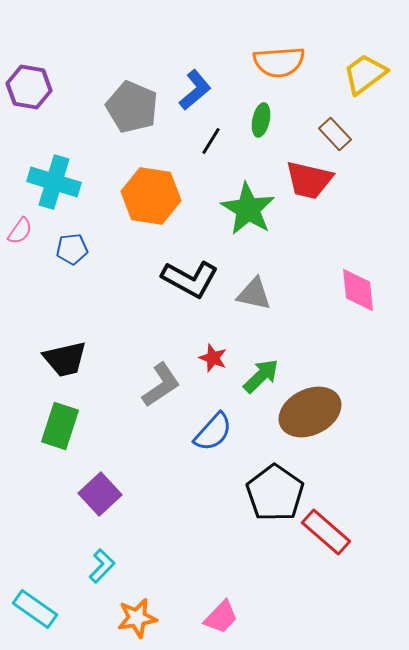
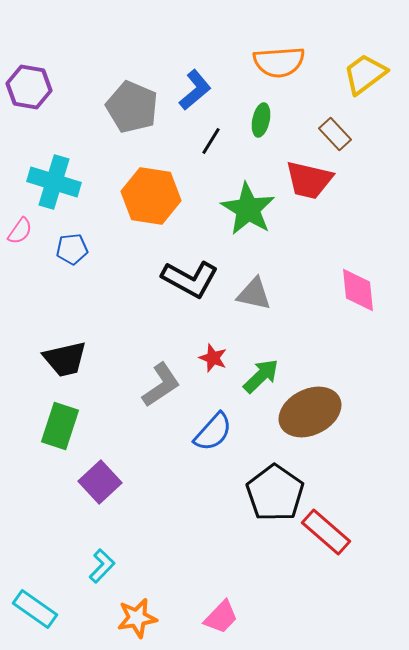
purple square: moved 12 px up
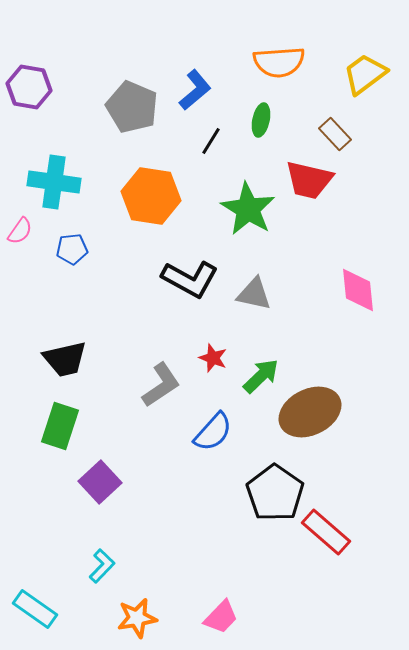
cyan cross: rotated 9 degrees counterclockwise
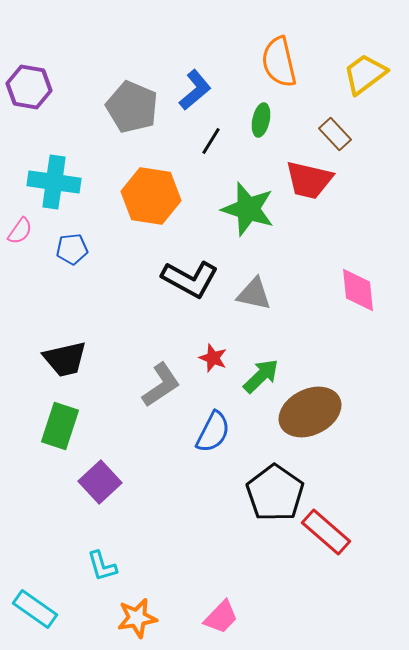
orange semicircle: rotated 81 degrees clockwise
green star: rotated 14 degrees counterclockwise
blue semicircle: rotated 15 degrees counterclockwise
cyan L-shape: rotated 120 degrees clockwise
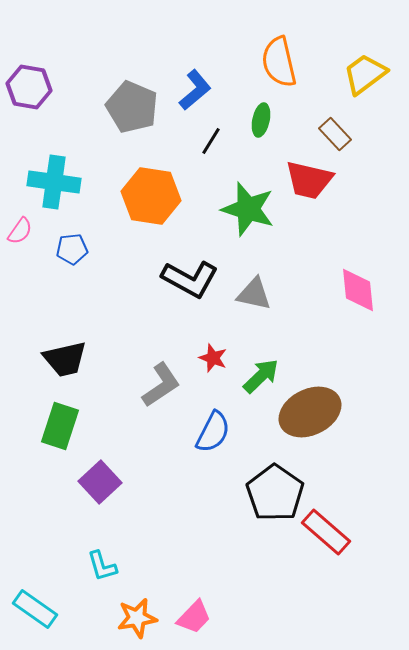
pink trapezoid: moved 27 px left
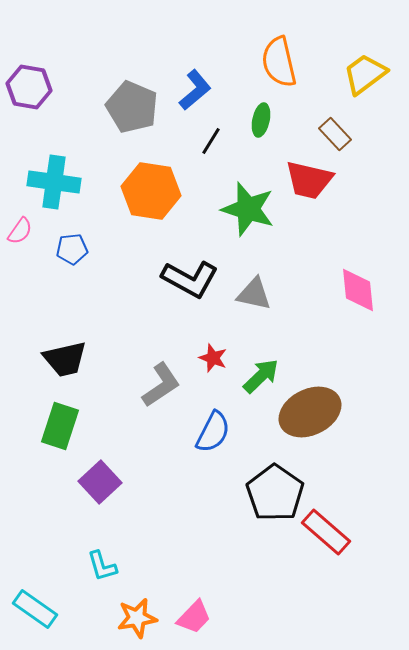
orange hexagon: moved 5 px up
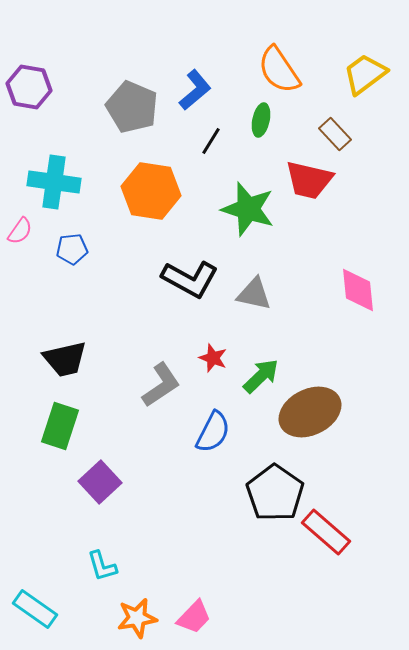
orange semicircle: moved 8 px down; rotated 21 degrees counterclockwise
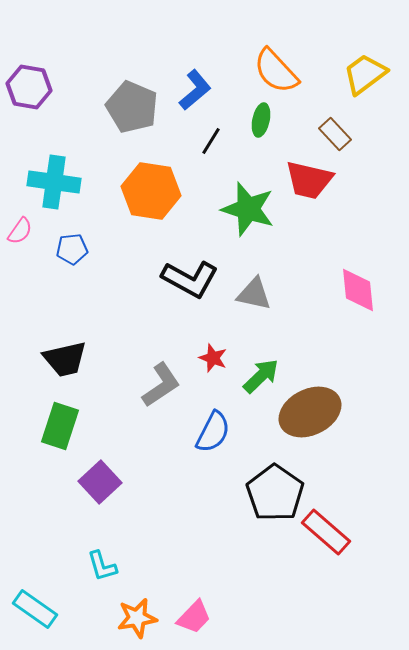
orange semicircle: moved 3 px left, 1 px down; rotated 9 degrees counterclockwise
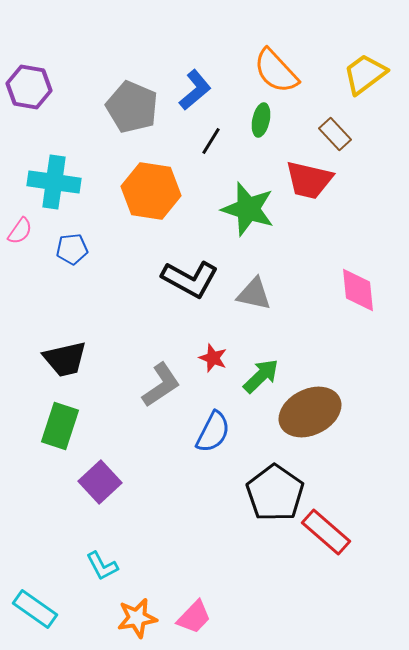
cyan L-shape: rotated 12 degrees counterclockwise
